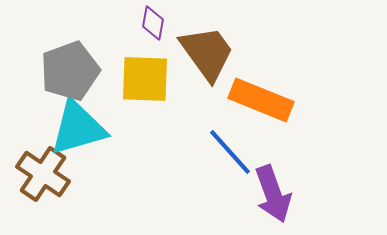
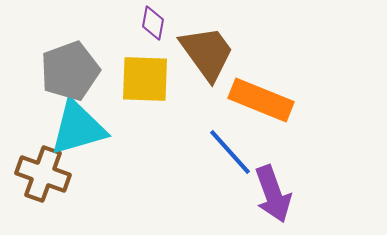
brown cross: rotated 14 degrees counterclockwise
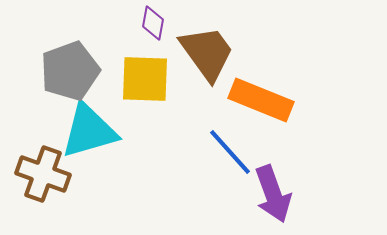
cyan triangle: moved 11 px right, 3 px down
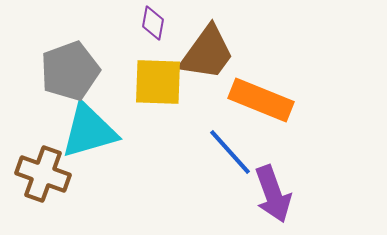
brown trapezoid: rotated 72 degrees clockwise
yellow square: moved 13 px right, 3 px down
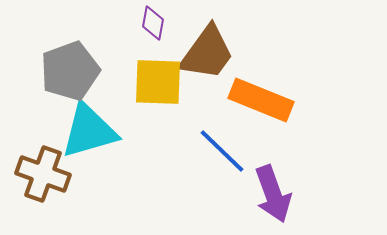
blue line: moved 8 px left, 1 px up; rotated 4 degrees counterclockwise
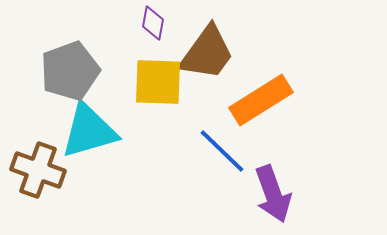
orange rectangle: rotated 54 degrees counterclockwise
brown cross: moved 5 px left, 4 px up
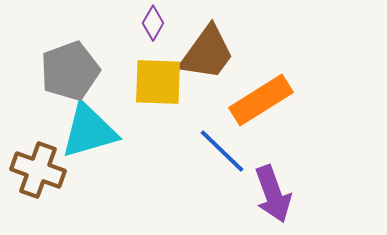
purple diamond: rotated 20 degrees clockwise
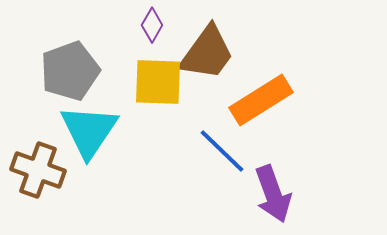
purple diamond: moved 1 px left, 2 px down
cyan triangle: rotated 40 degrees counterclockwise
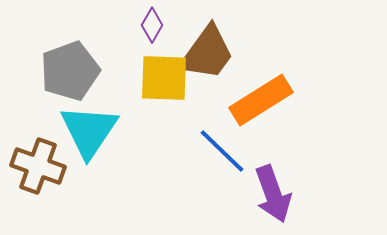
yellow square: moved 6 px right, 4 px up
brown cross: moved 4 px up
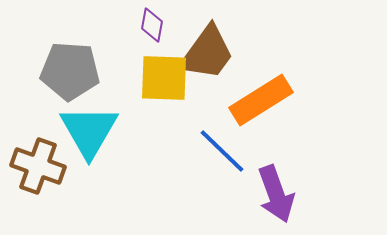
purple diamond: rotated 20 degrees counterclockwise
gray pentagon: rotated 24 degrees clockwise
cyan triangle: rotated 4 degrees counterclockwise
purple arrow: moved 3 px right
